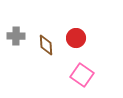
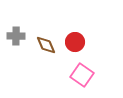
red circle: moved 1 px left, 4 px down
brown diamond: rotated 20 degrees counterclockwise
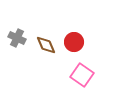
gray cross: moved 1 px right, 2 px down; rotated 24 degrees clockwise
red circle: moved 1 px left
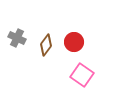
brown diamond: rotated 60 degrees clockwise
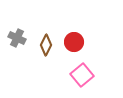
brown diamond: rotated 10 degrees counterclockwise
pink square: rotated 15 degrees clockwise
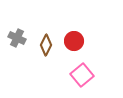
red circle: moved 1 px up
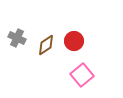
brown diamond: rotated 30 degrees clockwise
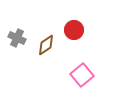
red circle: moved 11 px up
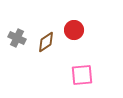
brown diamond: moved 3 px up
pink square: rotated 35 degrees clockwise
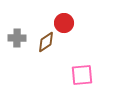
red circle: moved 10 px left, 7 px up
gray cross: rotated 24 degrees counterclockwise
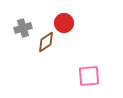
gray cross: moved 6 px right, 10 px up; rotated 18 degrees counterclockwise
pink square: moved 7 px right, 1 px down
